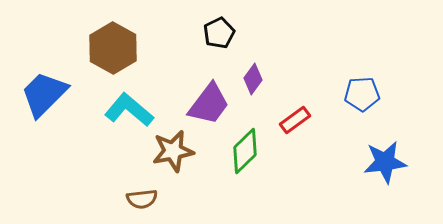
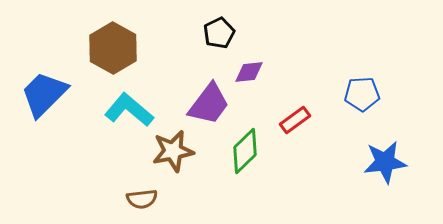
purple diamond: moved 4 px left, 7 px up; rotated 48 degrees clockwise
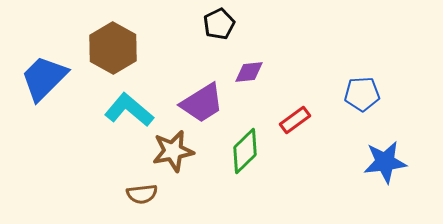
black pentagon: moved 9 px up
blue trapezoid: moved 16 px up
purple trapezoid: moved 7 px left, 1 px up; rotated 21 degrees clockwise
brown semicircle: moved 5 px up
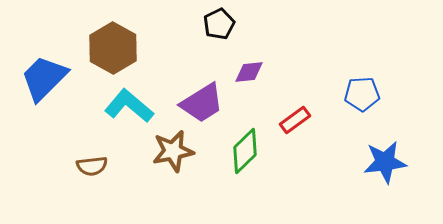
cyan L-shape: moved 4 px up
brown semicircle: moved 50 px left, 28 px up
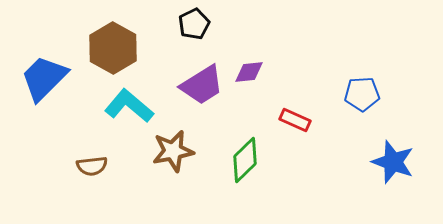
black pentagon: moved 25 px left
purple trapezoid: moved 18 px up
red rectangle: rotated 60 degrees clockwise
green diamond: moved 9 px down
blue star: moved 8 px right; rotated 27 degrees clockwise
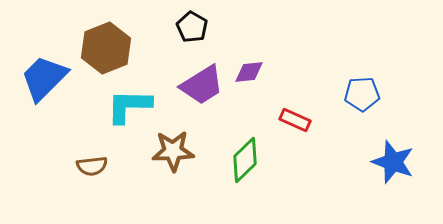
black pentagon: moved 2 px left, 3 px down; rotated 16 degrees counterclockwise
brown hexagon: moved 7 px left; rotated 9 degrees clockwise
cyan L-shape: rotated 39 degrees counterclockwise
brown star: rotated 9 degrees clockwise
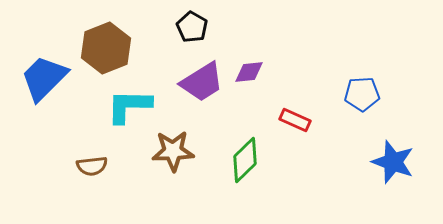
purple trapezoid: moved 3 px up
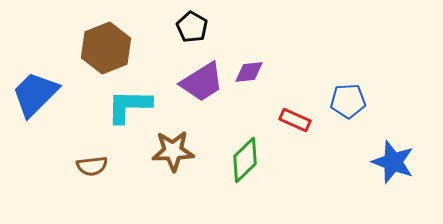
blue trapezoid: moved 9 px left, 16 px down
blue pentagon: moved 14 px left, 7 px down
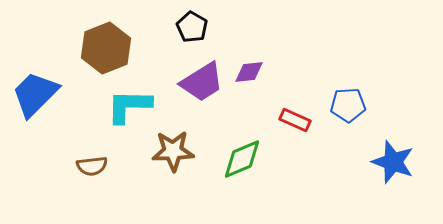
blue pentagon: moved 4 px down
green diamond: moved 3 px left, 1 px up; rotated 21 degrees clockwise
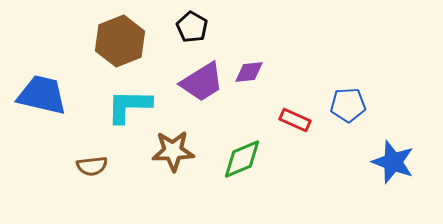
brown hexagon: moved 14 px right, 7 px up
blue trapezoid: moved 7 px right, 1 px down; rotated 58 degrees clockwise
